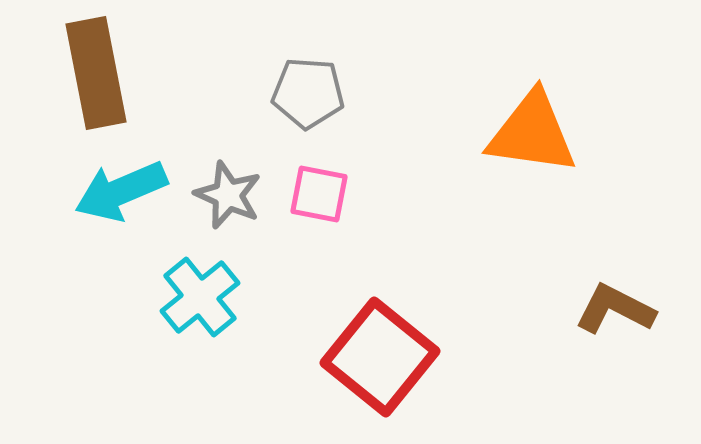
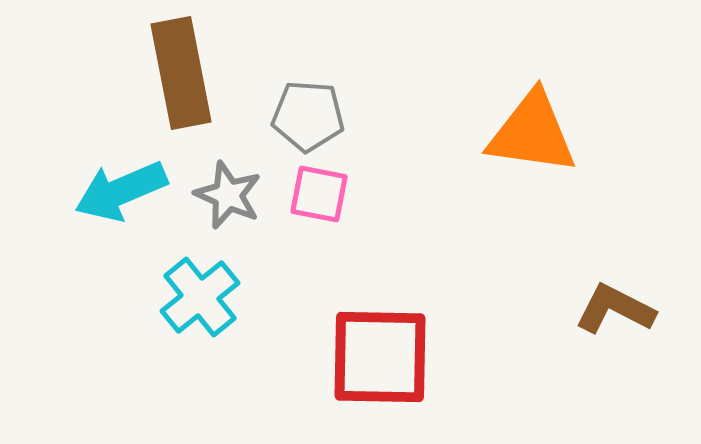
brown rectangle: moved 85 px right
gray pentagon: moved 23 px down
red square: rotated 38 degrees counterclockwise
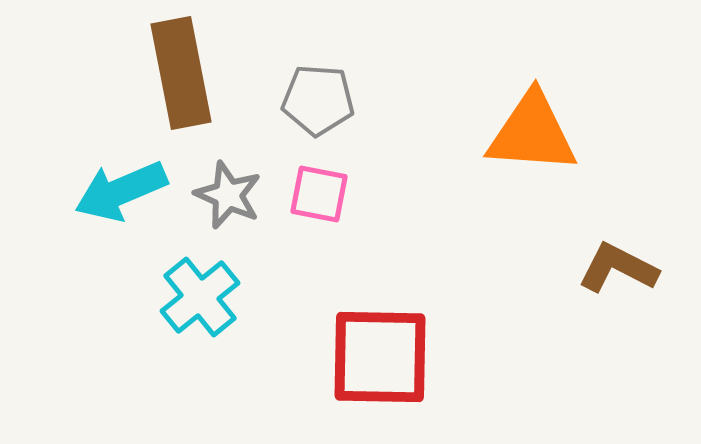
gray pentagon: moved 10 px right, 16 px up
orange triangle: rotated 4 degrees counterclockwise
brown L-shape: moved 3 px right, 41 px up
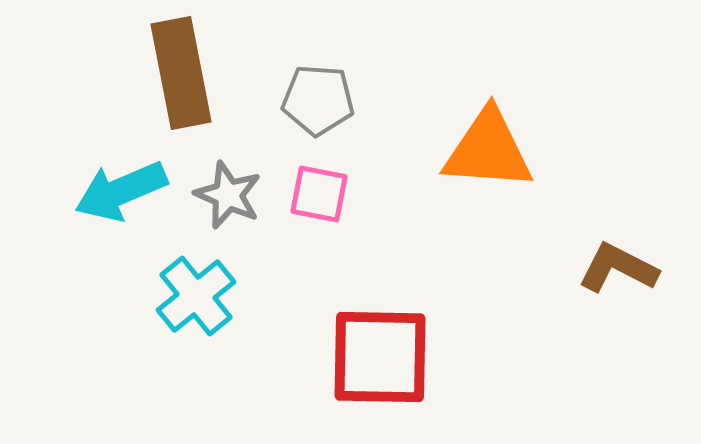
orange triangle: moved 44 px left, 17 px down
cyan cross: moved 4 px left, 1 px up
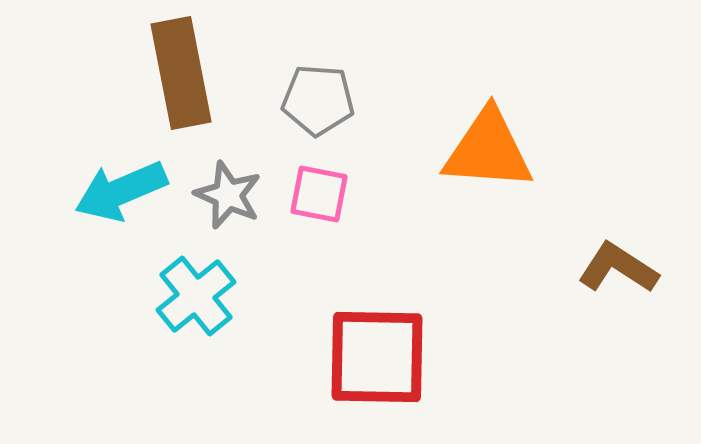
brown L-shape: rotated 6 degrees clockwise
red square: moved 3 px left
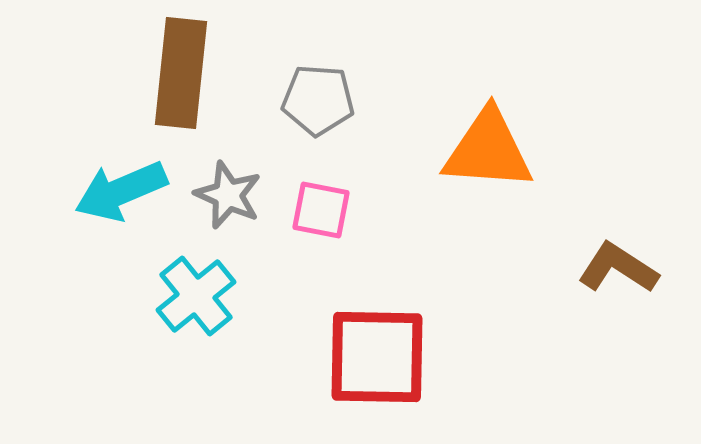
brown rectangle: rotated 17 degrees clockwise
pink square: moved 2 px right, 16 px down
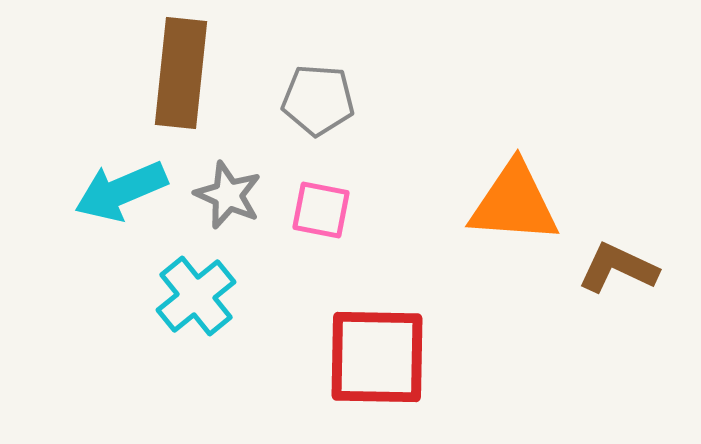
orange triangle: moved 26 px right, 53 px down
brown L-shape: rotated 8 degrees counterclockwise
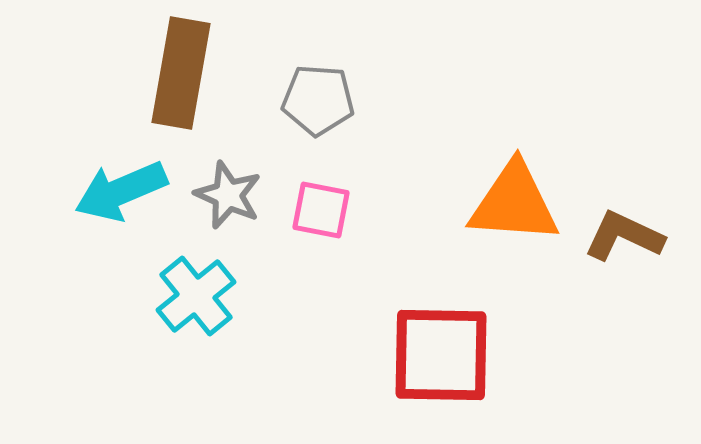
brown rectangle: rotated 4 degrees clockwise
brown L-shape: moved 6 px right, 32 px up
red square: moved 64 px right, 2 px up
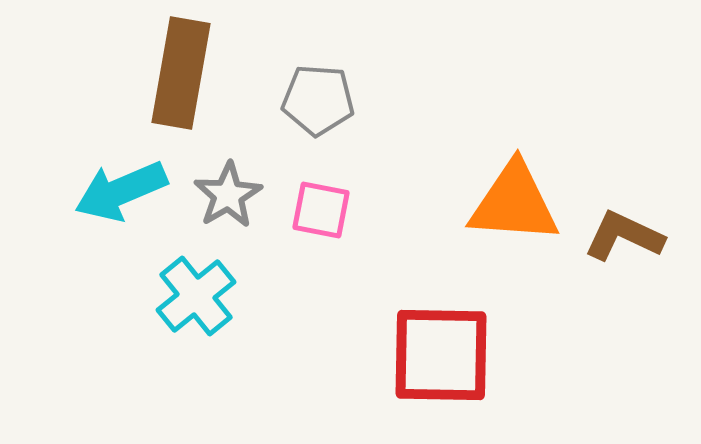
gray star: rotated 18 degrees clockwise
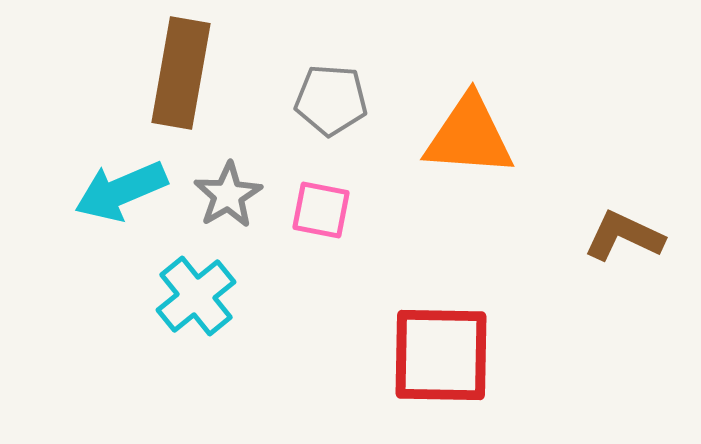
gray pentagon: moved 13 px right
orange triangle: moved 45 px left, 67 px up
